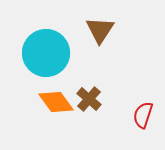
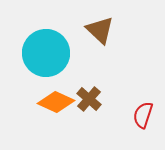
brown triangle: rotated 20 degrees counterclockwise
orange diamond: rotated 30 degrees counterclockwise
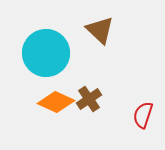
brown cross: rotated 15 degrees clockwise
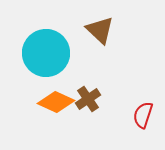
brown cross: moved 1 px left
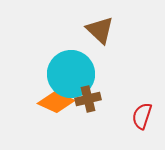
cyan circle: moved 25 px right, 21 px down
brown cross: rotated 20 degrees clockwise
red semicircle: moved 1 px left, 1 px down
